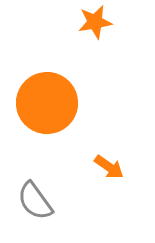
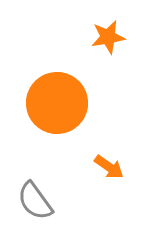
orange star: moved 13 px right, 15 px down
orange circle: moved 10 px right
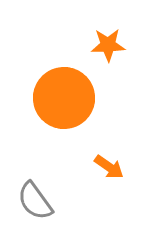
orange star: moved 8 px down; rotated 8 degrees clockwise
orange circle: moved 7 px right, 5 px up
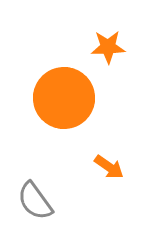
orange star: moved 2 px down
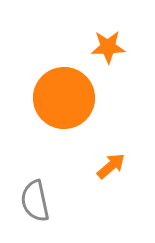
orange arrow: moved 2 px right, 1 px up; rotated 76 degrees counterclockwise
gray semicircle: rotated 24 degrees clockwise
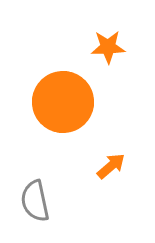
orange circle: moved 1 px left, 4 px down
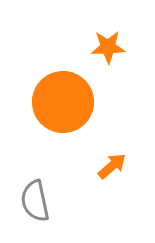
orange arrow: moved 1 px right
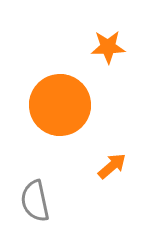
orange circle: moved 3 px left, 3 px down
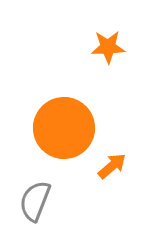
orange circle: moved 4 px right, 23 px down
gray semicircle: rotated 33 degrees clockwise
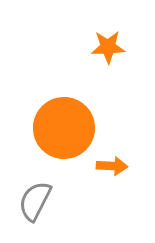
orange arrow: rotated 44 degrees clockwise
gray semicircle: rotated 6 degrees clockwise
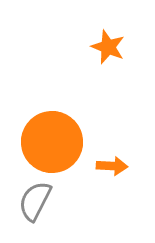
orange star: rotated 24 degrees clockwise
orange circle: moved 12 px left, 14 px down
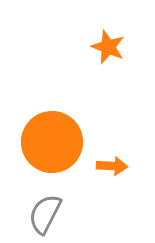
gray semicircle: moved 10 px right, 13 px down
